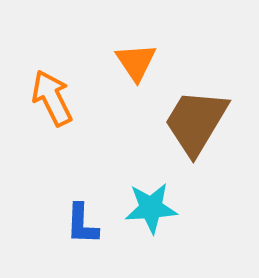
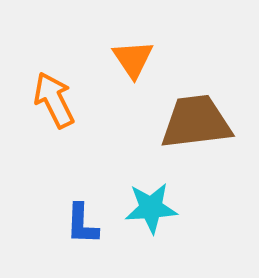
orange triangle: moved 3 px left, 3 px up
orange arrow: moved 2 px right, 2 px down
brown trapezoid: rotated 52 degrees clockwise
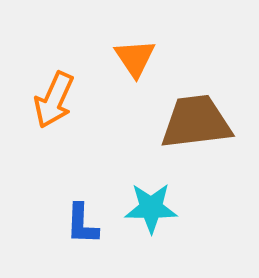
orange triangle: moved 2 px right, 1 px up
orange arrow: rotated 130 degrees counterclockwise
cyan star: rotated 4 degrees clockwise
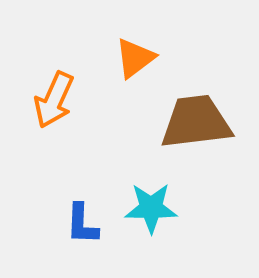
orange triangle: rotated 27 degrees clockwise
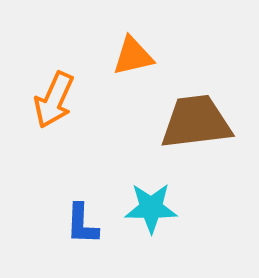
orange triangle: moved 2 px left, 2 px up; rotated 24 degrees clockwise
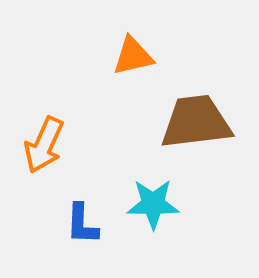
orange arrow: moved 10 px left, 45 px down
cyan star: moved 2 px right, 4 px up
